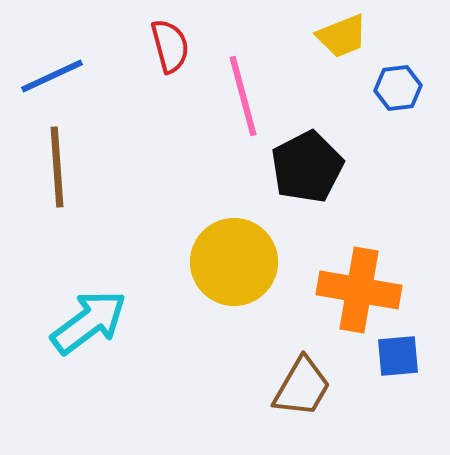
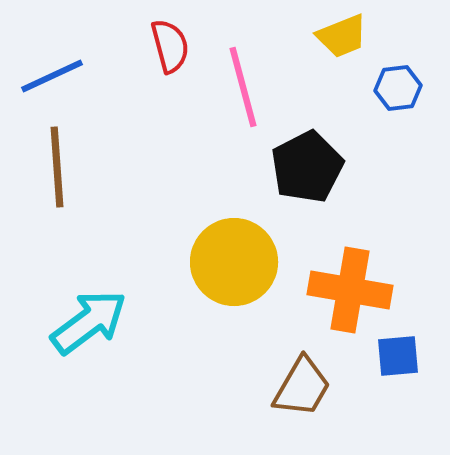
pink line: moved 9 px up
orange cross: moved 9 px left
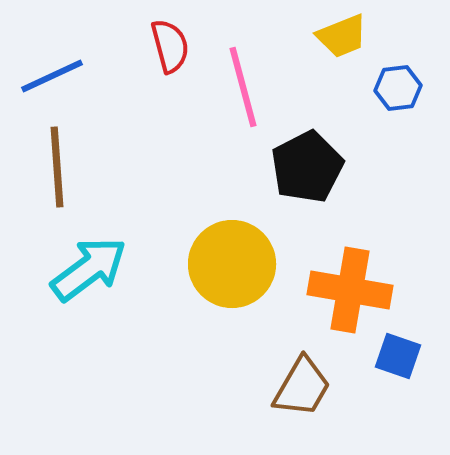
yellow circle: moved 2 px left, 2 px down
cyan arrow: moved 53 px up
blue square: rotated 24 degrees clockwise
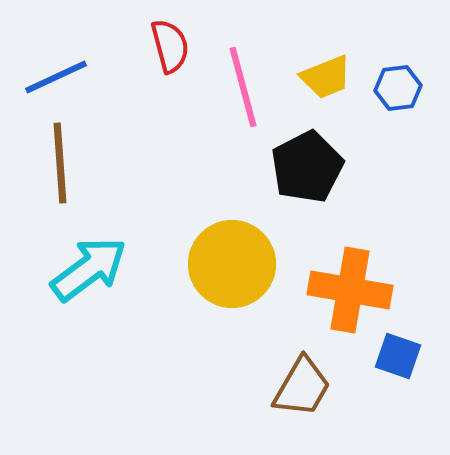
yellow trapezoid: moved 16 px left, 41 px down
blue line: moved 4 px right, 1 px down
brown line: moved 3 px right, 4 px up
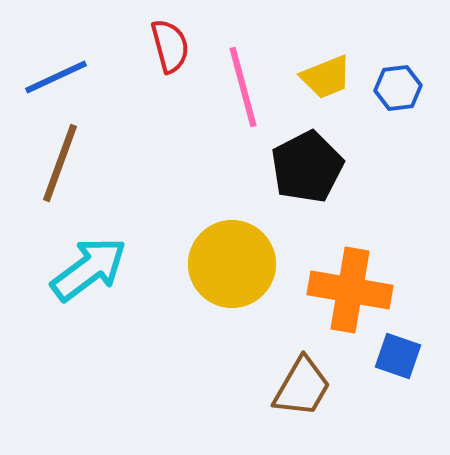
brown line: rotated 24 degrees clockwise
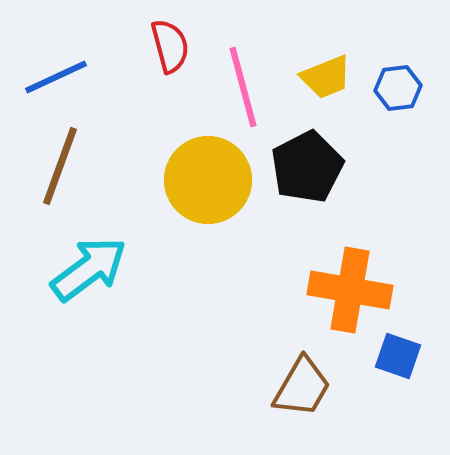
brown line: moved 3 px down
yellow circle: moved 24 px left, 84 px up
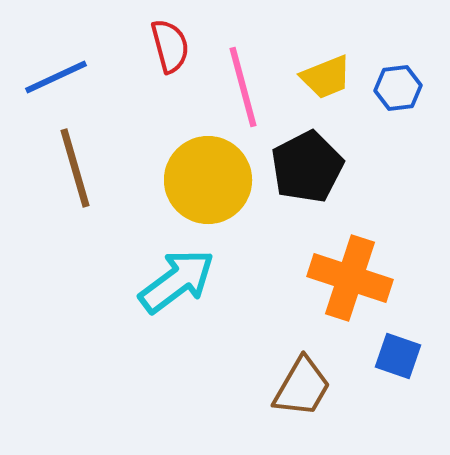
brown line: moved 15 px right, 2 px down; rotated 36 degrees counterclockwise
cyan arrow: moved 88 px right, 12 px down
orange cross: moved 12 px up; rotated 8 degrees clockwise
